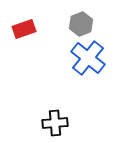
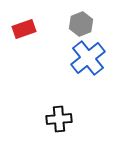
blue cross: rotated 12 degrees clockwise
black cross: moved 4 px right, 4 px up
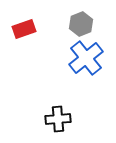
blue cross: moved 2 px left
black cross: moved 1 px left
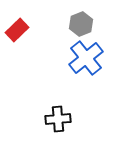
red rectangle: moved 7 px left, 1 px down; rotated 25 degrees counterclockwise
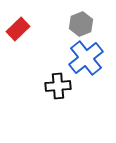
red rectangle: moved 1 px right, 1 px up
black cross: moved 33 px up
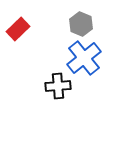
gray hexagon: rotated 15 degrees counterclockwise
blue cross: moved 2 px left
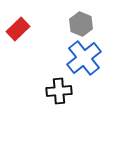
black cross: moved 1 px right, 5 px down
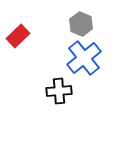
red rectangle: moved 7 px down
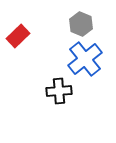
blue cross: moved 1 px right, 1 px down
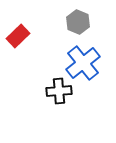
gray hexagon: moved 3 px left, 2 px up
blue cross: moved 2 px left, 4 px down
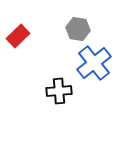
gray hexagon: moved 7 px down; rotated 15 degrees counterclockwise
blue cross: moved 11 px right
